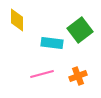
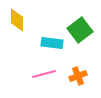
pink line: moved 2 px right
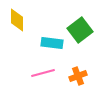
pink line: moved 1 px left, 1 px up
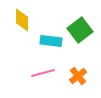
yellow diamond: moved 5 px right
cyan rectangle: moved 1 px left, 2 px up
orange cross: rotated 18 degrees counterclockwise
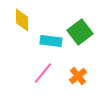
green square: moved 2 px down
pink line: rotated 35 degrees counterclockwise
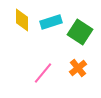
green square: rotated 20 degrees counterclockwise
cyan rectangle: moved 19 px up; rotated 25 degrees counterclockwise
orange cross: moved 8 px up
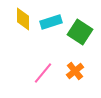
yellow diamond: moved 1 px right, 1 px up
orange cross: moved 3 px left, 3 px down
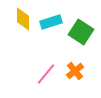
green square: moved 1 px right
pink line: moved 3 px right, 1 px down
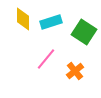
green square: moved 3 px right
pink line: moved 15 px up
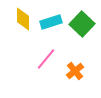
green square: moved 2 px left, 8 px up; rotated 10 degrees clockwise
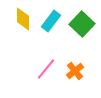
cyan rectangle: moved 1 px up; rotated 35 degrees counterclockwise
pink line: moved 10 px down
